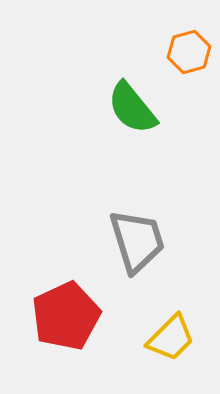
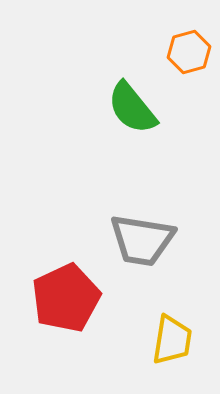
gray trapezoid: moved 5 px right, 1 px up; rotated 116 degrees clockwise
red pentagon: moved 18 px up
yellow trapezoid: moved 1 px right, 2 px down; rotated 36 degrees counterclockwise
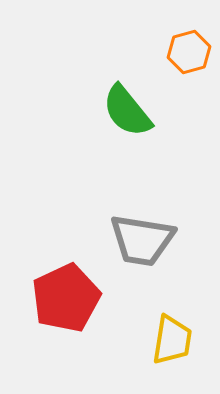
green semicircle: moved 5 px left, 3 px down
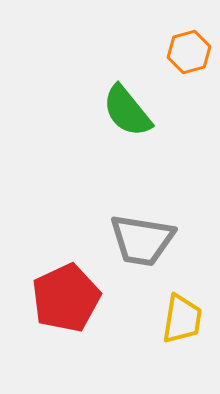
yellow trapezoid: moved 10 px right, 21 px up
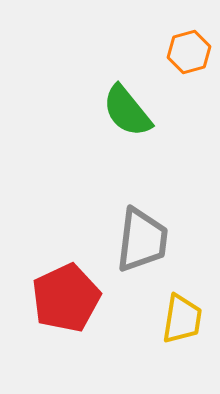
gray trapezoid: rotated 92 degrees counterclockwise
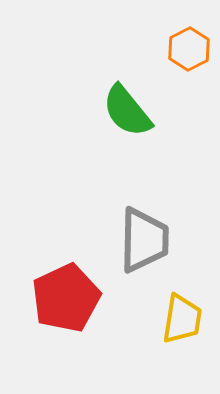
orange hexagon: moved 3 px up; rotated 12 degrees counterclockwise
gray trapezoid: moved 2 px right; rotated 6 degrees counterclockwise
